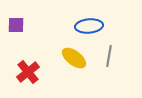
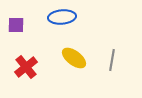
blue ellipse: moved 27 px left, 9 px up
gray line: moved 3 px right, 4 px down
red cross: moved 2 px left, 5 px up
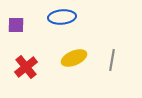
yellow ellipse: rotated 60 degrees counterclockwise
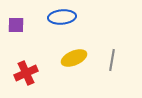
red cross: moved 6 px down; rotated 15 degrees clockwise
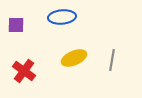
red cross: moved 2 px left, 2 px up; rotated 30 degrees counterclockwise
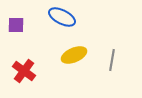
blue ellipse: rotated 32 degrees clockwise
yellow ellipse: moved 3 px up
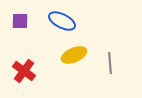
blue ellipse: moved 4 px down
purple square: moved 4 px right, 4 px up
gray line: moved 2 px left, 3 px down; rotated 15 degrees counterclockwise
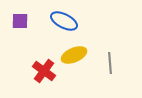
blue ellipse: moved 2 px right
red cross: moved 20 px right
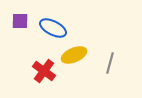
blue ellipse: moved 11 px left, 7 px down
gray line: rotated 20 degrees clockwise
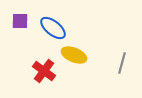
blue ellipse: rotated 12 degrees clockwise
yellow ellipse: rotated 45 degrees clockwise
gray line: moved 12 px right
